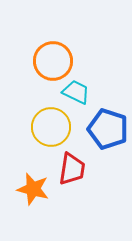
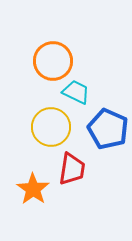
blue pentagon: rotated 6 degrees clockwise
orange star: rotated 20 degrees clockwise
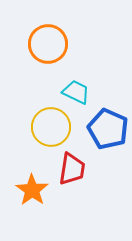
orange circle: moved 5 px left, 17 px up
orange star: moved 1 px left, 1 px down
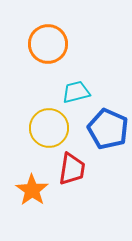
cyan trapezoid: rotated 40 degrees counterclockwise
yellow circle: moved 2 px left, 1 px down
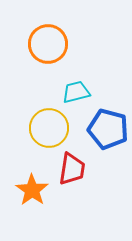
blue pentagon: rotated 9 degrees counterclockwise
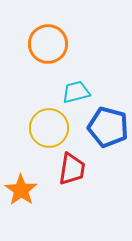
blue pentagon: moved 2 px up
orange star: moved 11 px left
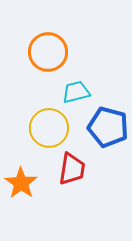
orange circle: moved 8 px down
orange star: moved 7 px up
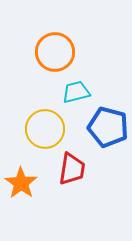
orange circle: moved 7 px right
yellow circle: moved 4 px left, 1 px down
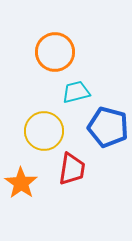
yellow circle: moved 1 px left, 2 px down
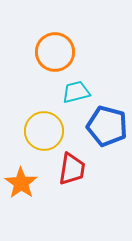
blue pentagon: moved 1 px left, 1 px up
